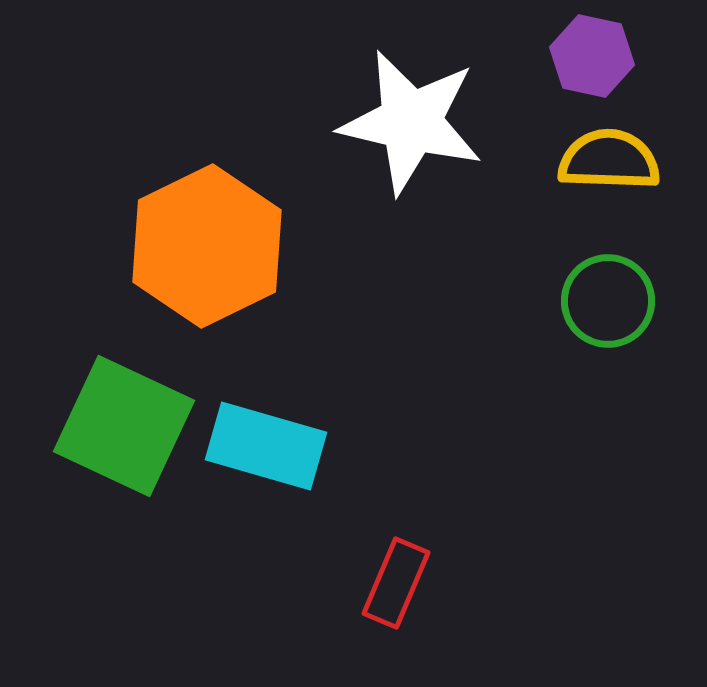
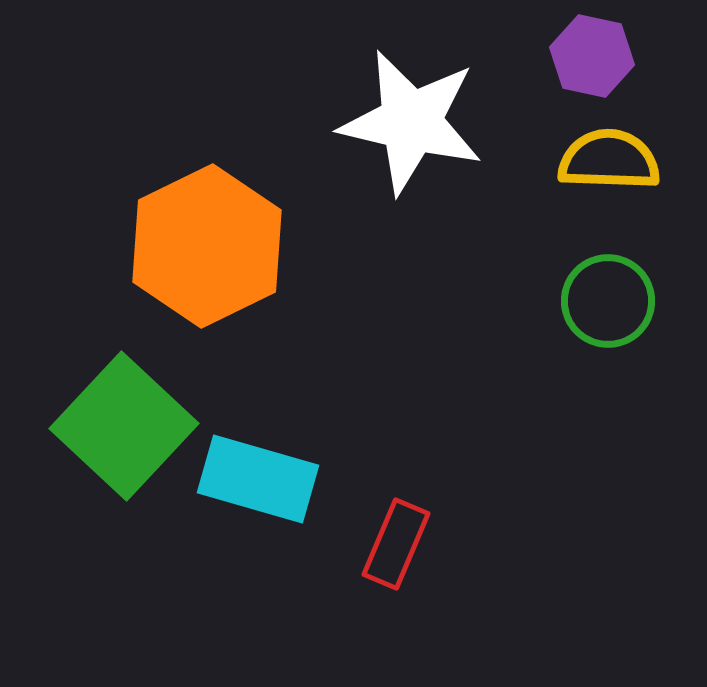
green square: rotated 18 degrees clockwise
cyan rectangle: moved 8 px left, 33 px down
red rectangle: moved 39 px up
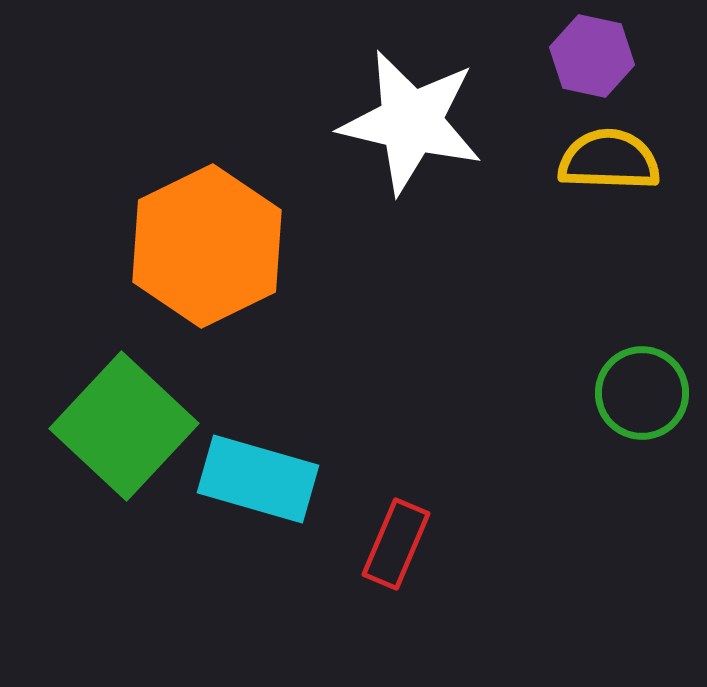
green circle: moved 34 px right, 92 px down
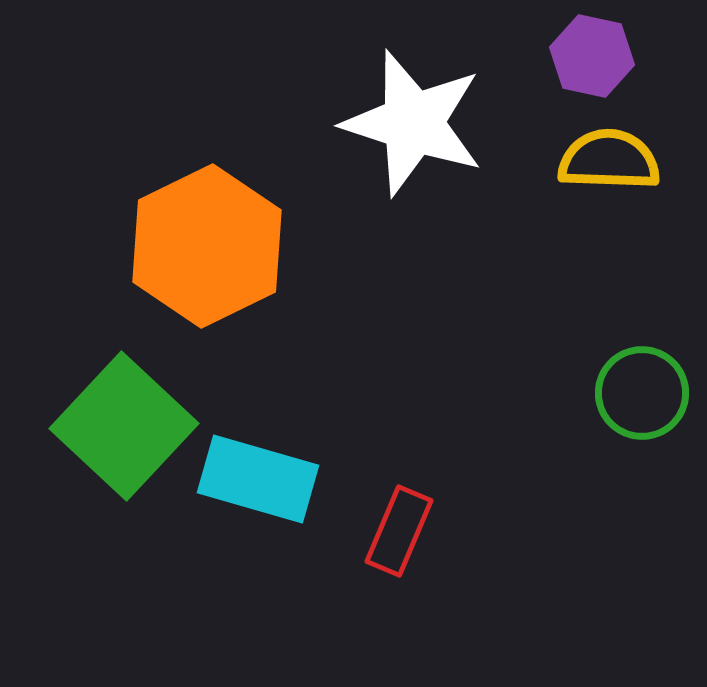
white star: moved 2 px right, 1 px down; rotated 5 degrees clockwise
red rectangle: moved 3 px right, 13 px up
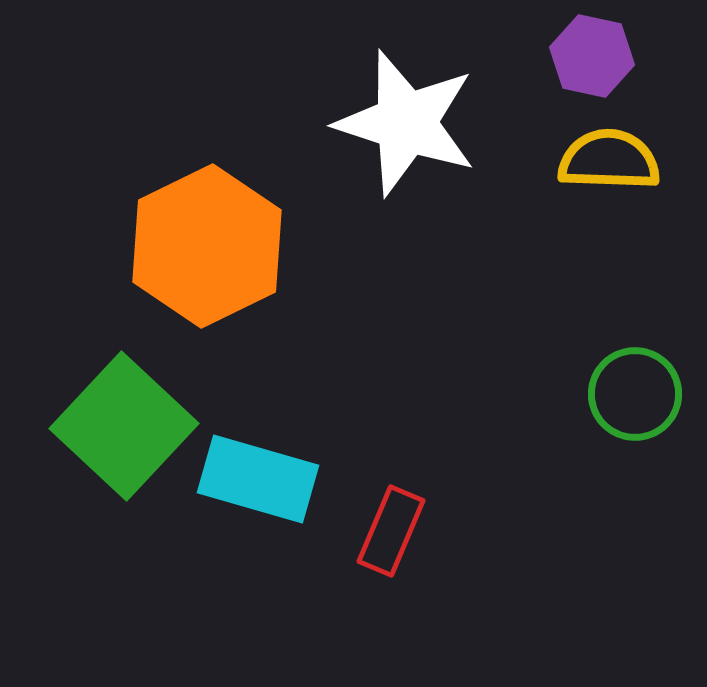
white star: moved 7 px left
green circle: moved 7 px left, 1 px down
red rectangle: moved 8 px left
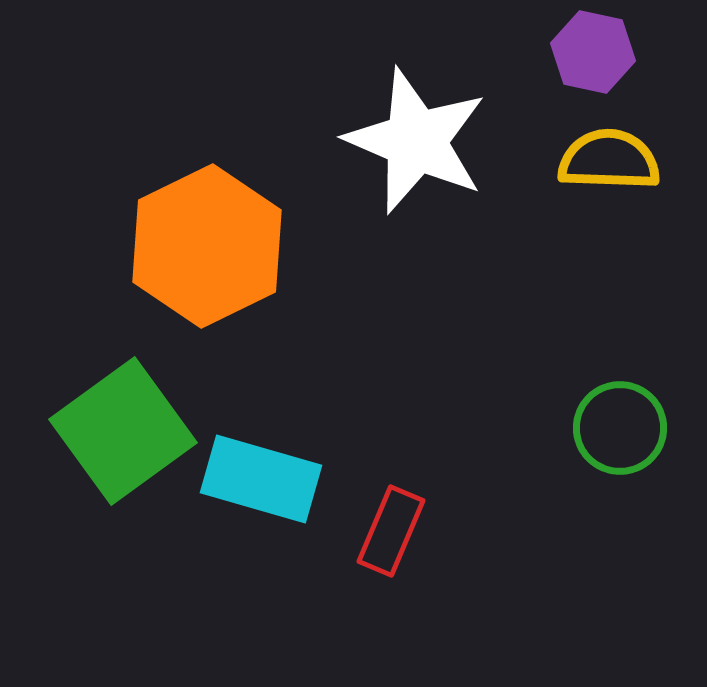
purple hexagon: moved 1 px right, 4 px up
white star: moved 10 px right, 18 px down; rotated 5 degrees clockwise
green circle: moved 15 px left, 34 px down
green square: moved 1 px left, 5 px down; rotated 11 degrees clockwise
cyan rectangle: moved 3 px right
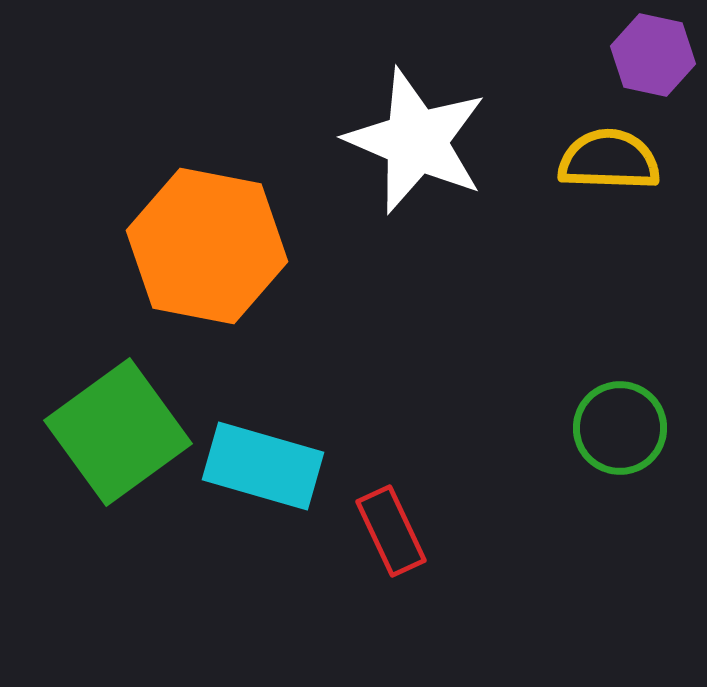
purple hexagon: moved 60 px right, 3 px down
orange hexagon: rotated 23 degrees counterclockwise
green square: moved 5 px left, 1 px down
cyan rectangle: moved 2 px right, 13 px up
red rectangle: rotated 48 degrees counterclockwise
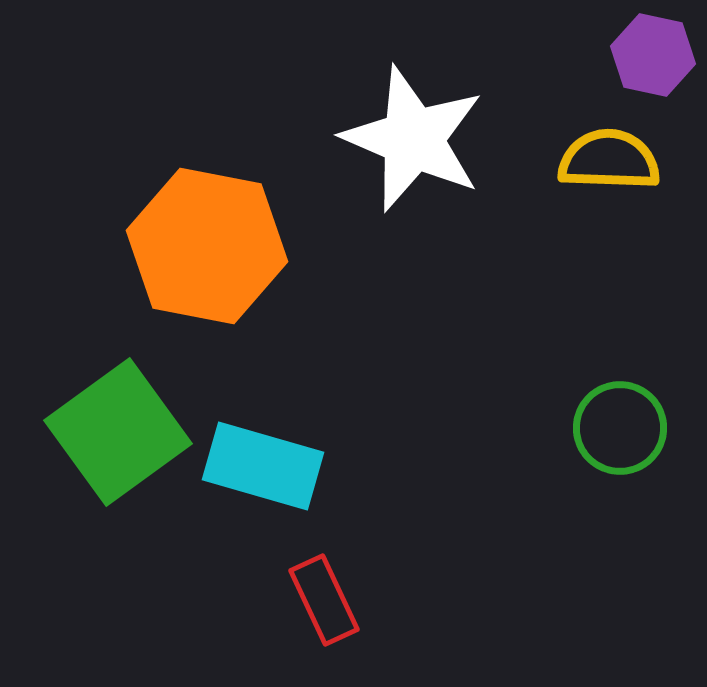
white star: moved 3 px left, 2 px up
red rectangle: moved 67 px left, 69 px down
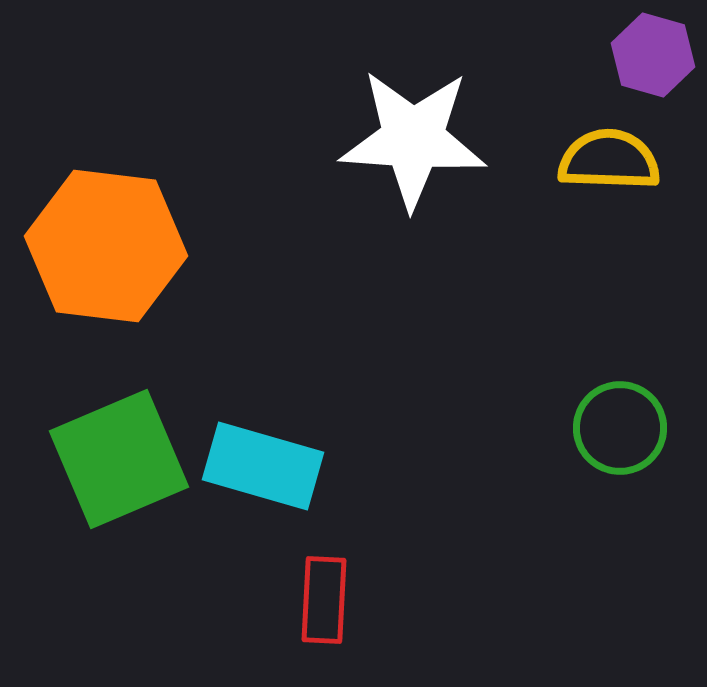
purple hexagon: rotated 4 degrees clockwise
white star: rotated 19 degrees counterclockwise
orange hexagon: moved 101 px left; rotated 4 degrees counterclockwise
green square: moved 1 px right, 27 px down; rotated 13 degrees clockwise
red rectangle: rotated 28 degrees clockwise
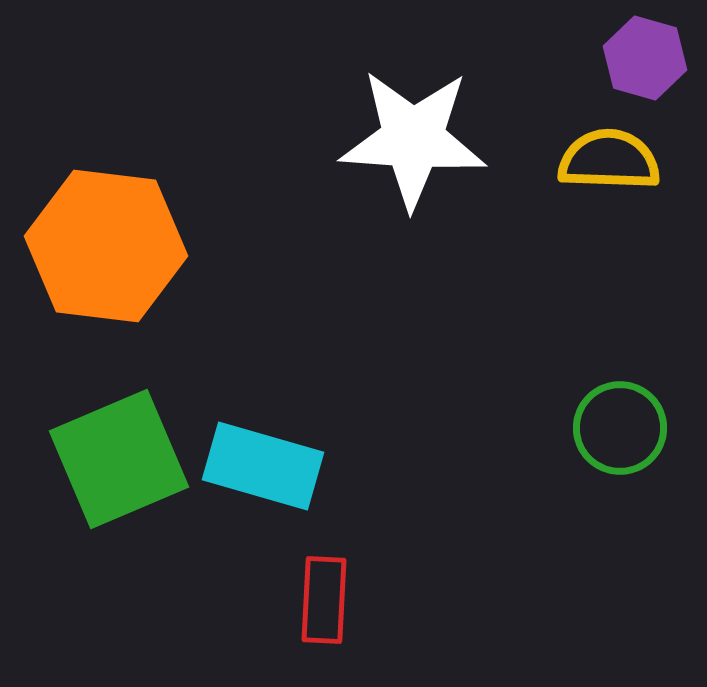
purple hexagon: moved 8 px left, 3 px down
